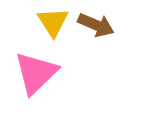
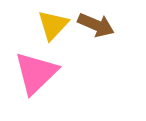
yellow triangle: moved 3 px down; rotated 16 degrees clockwise
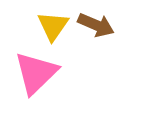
yellow triangle: moved 1 px down; rotated 8 degrees counterclockwise
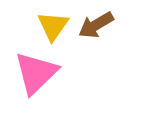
brown arrow: rotated 126 degrees clockwise
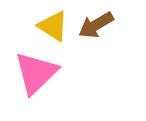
yellow triangle: rotated 32 degrees counterclockwise
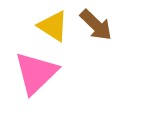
brown arrow: rotated 105 degrees counterclockwise
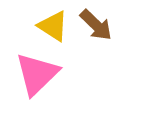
pink triangle: moved 1 px right, 1 px down
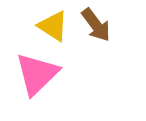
brown arrow: rotated 9 degrees clockwise
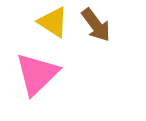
yellow triangle: moved 4 px up
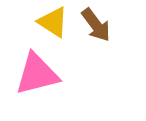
pink triangle: rotated 30 degrees clockwise
